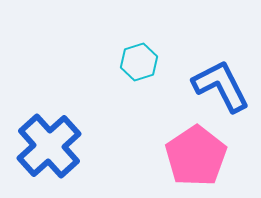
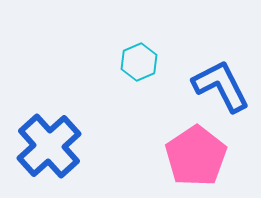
cyan hexagon: rotated 6 degrees counterclockwise
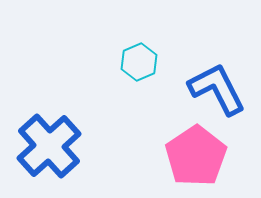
blue L-shape: moved 4 px left, 3 px down
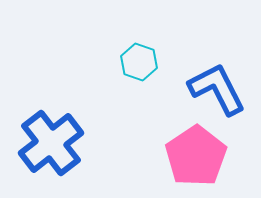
cyan hexagon: rotated 18 degrees counterclockwise
blue cross: moved 2 px right, 3 px up; rotated 4 degrees clockwise
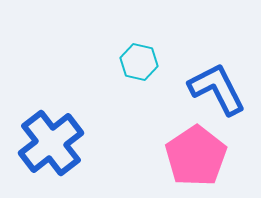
cyan hexagon: rotated 6 degrees counterclockwise
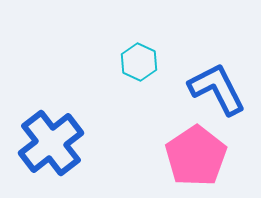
cyan hexagon: rotated 12 degrees clockwise
